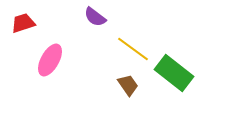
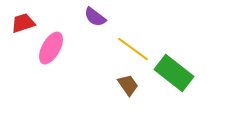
pink ellipse: moved 1 px right, 12 px up
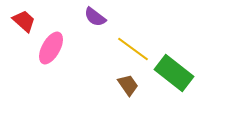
red trapezoid: moved 1 px right, 2 px up; rotated 60 degrees clockwise
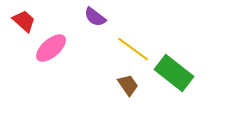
pink ellipse: rotated 20 degrees clockwise
